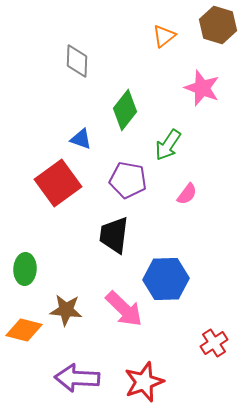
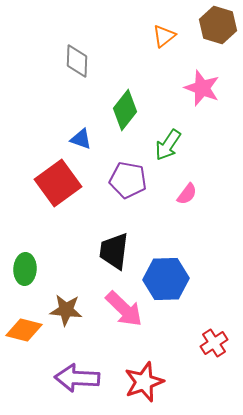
black trapezoid: moved 16 px down
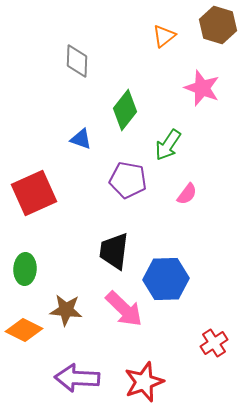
red square: moved 24 px left, 10 px down; rotated 12 degrees clockwise
orange diamond: rotated 12 degrees clockwise
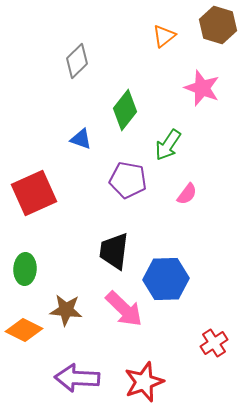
gray diamond: rotated 44 degrees clockwise
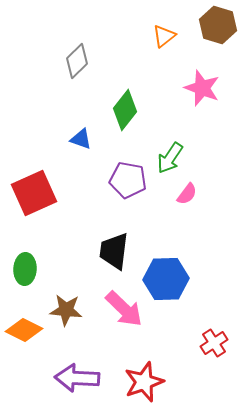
green arrow: moved 2 px right, 13 px down
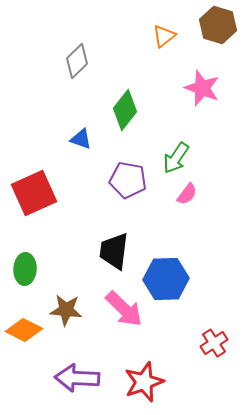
green arrow: moved 6 px right
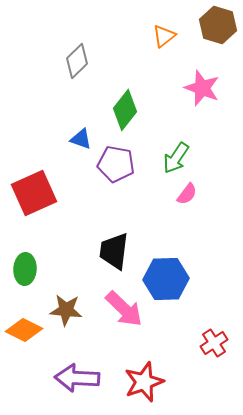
purple pentagon: moved 12 px left, 16 px up
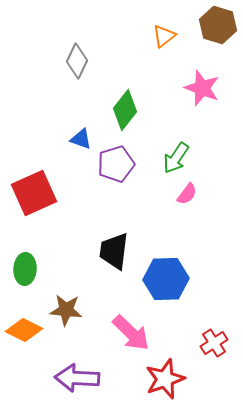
gray diamond: rotated 20 degrees counterclockwise
purple pentagon: rotated 27 degrees counterclockwise
pink arrow: moved 7 px right, 24 px down
red star: moved 21 px right, 3 px up
